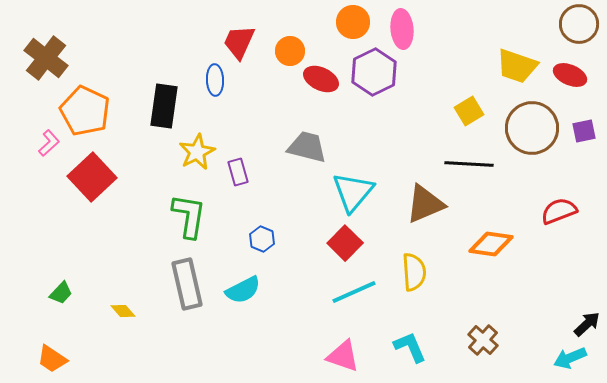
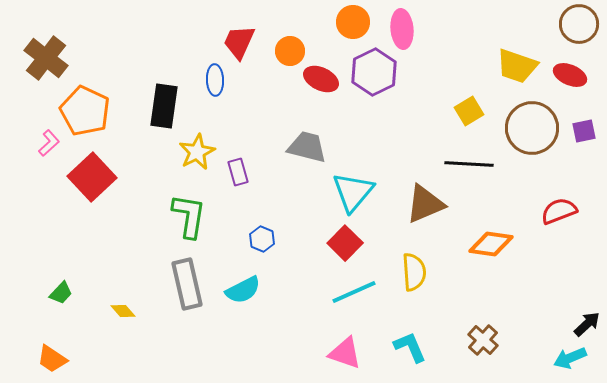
pink triangle at (343, 356): moved 2 px right, 3 px up
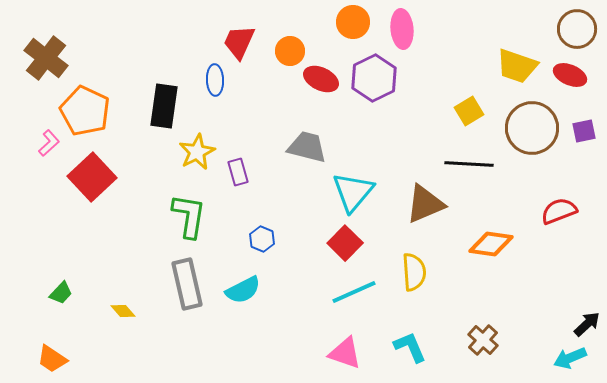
brown circle at (579, 24): moved 2 px left, 5 px down
purple hexagon at (374, 72): moved 6 px down
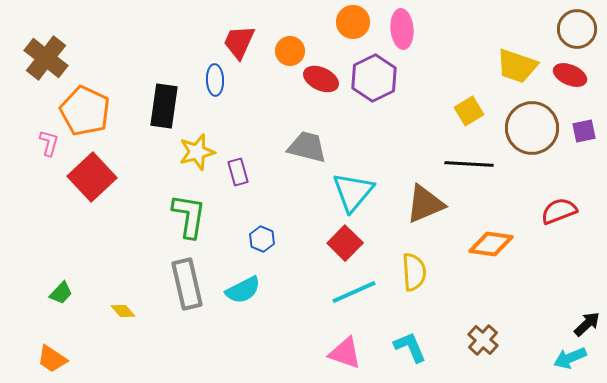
pink L-shape at (49, 143): rotated 32 degrees counterclockwise
yellow star at (197, 152): rotated 12 degrees clockwise
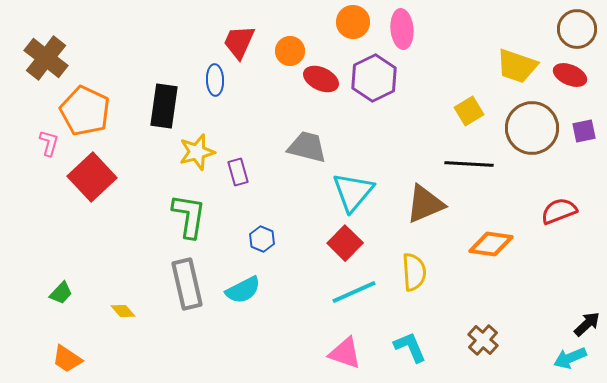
orange trapezoid at (52, 359): moved 15 px right
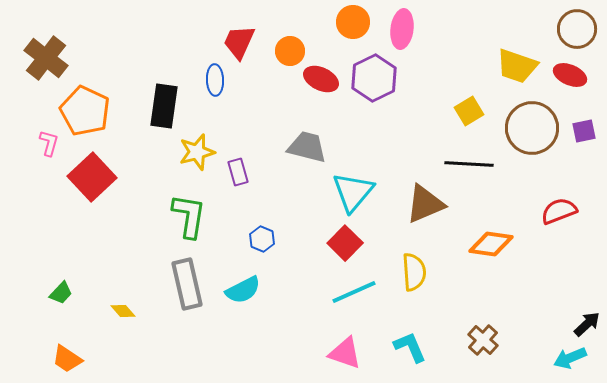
pink ellipse at (402, 29): rotated 12 degrees clockwise
